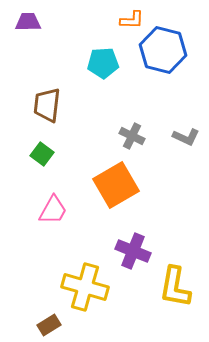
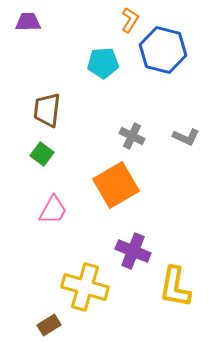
orange L-shape: moved 2 px left; rotated 60 degrees counterclockwise
brown trapezoid: moved 5 px down
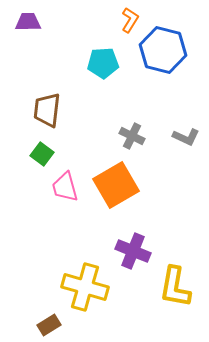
pink trapezoid: moved 12 px right, 23 px up; rotated 136 degrees clockwise
